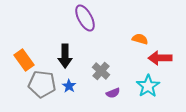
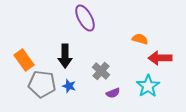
blue star: rotated 16 degrees counterclockwise
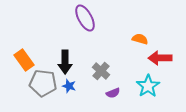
black arrow: moved 6 px down
gray pentagon: moved 1 px right, 1 px up
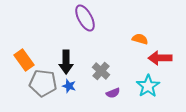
black arrow: moved 1 px right
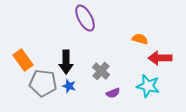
orange rectangle: moved 1 px left
cyan star: rotated 25 degrees counterclockwise
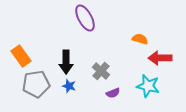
orange rectangle: moved 2 px left, 4 px up
gray pentagon: moved 7 px left, 1 px down; rotated 16 degrees counterclockwise
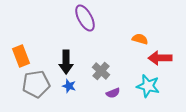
orange rectangle: rotated 15 degrees clockwise
